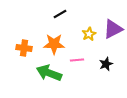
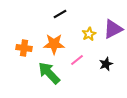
pink line: rotated 32 degrees counterclockwise
green arrow: rotated 25 degrees clockwise
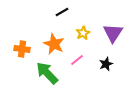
black line: moved 2 px right, 2 px up
purple triangle: moved 4 px down; rotated 30 degrees counterclockwise
yellow star: moved 6 px left, 1 px up
orange star: rotated 25 degrees clockwise
orange cross: moved 2 px left, 1 px down
green arrow: moved 2 px left
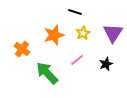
black line: moved 13 px right; rotated 48 degrees clockwise
orange star: moved 9 px up; rotated 30 degrees clockwise
orange cross: rotated 28 degrees clockwise
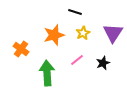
orange cross: moved 1 px left
black star: moved 3 px left, 1 px up
green arrow: rotated 40 degrees clockwise
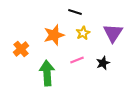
orange cross: rotated 14 degrees clockwise
pink line: rotated 16 degrees clockwise
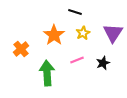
orange star: rotated 20 degrees counterclockwise
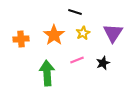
orange cross: moved 10 px up; rotated 35 degrees clockwise
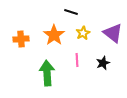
black line: moved 4 px left
purple triangle: rotated 25 degrees counterclockwise
pink line: rotated 72 degrees counterclockwise
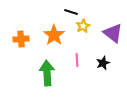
yellow star: moved 7 px up
